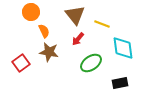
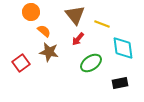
orange semicircle: rotated 24 degrees counterclockwise
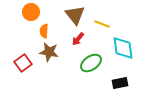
orange semicircle: rotated 128 degrees counterclockwise
red square: moved 2 px right
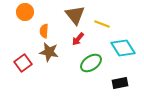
orange circle: moved 6 px left
cyan diamond: rotated 25 degrees counterclockwise
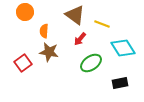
brown triangle: rotated 15 degrees counterclockwise
red arrow: moved 2 px right
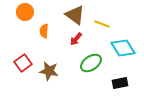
red arrow: moved 4 px left
brown star: moved 19 px down
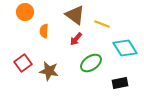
cyan diamond: moved 2 px right
